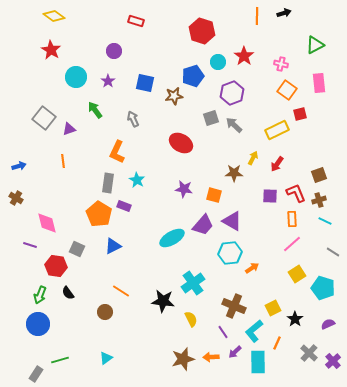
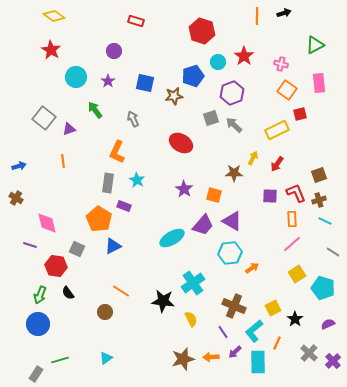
purple star at (184, 189): rotated 24 degrees clockwise
orange pentagon at (99, 214): moved 5 px down
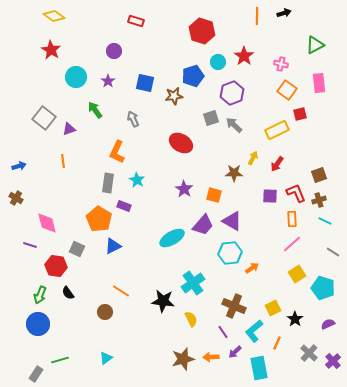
cyan rectangle at (258, 362): moved 1 px right, 6 px down; rotated 10 degrees counterclockwise
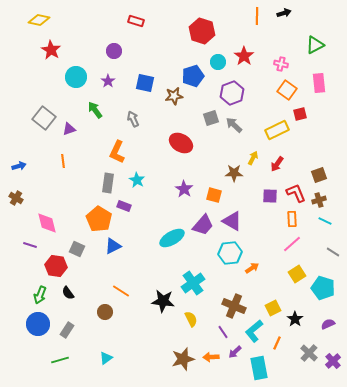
yellow diamond at (54, 16): moved 15 px left, 4 px down; rotated 25 degrees counterclockwise
gray rectangle at (36, 374): moved 31 px right, 44 px up
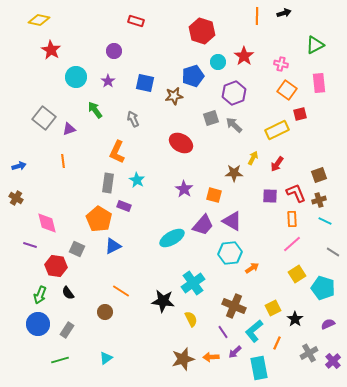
purple hexagon at (232, 93): moved 2 px right
gray cross at (309, 353): rotated 18 degrees clockwise
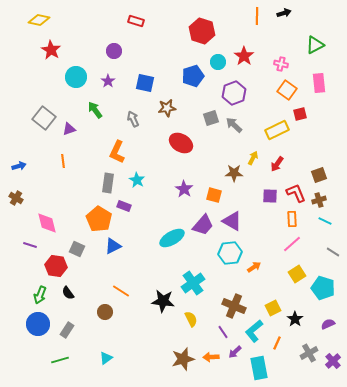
brown star at (174, 96): moved 7 px left, 12 px down
orange arrow at (252, 268): moved 2 px right, 1 px up
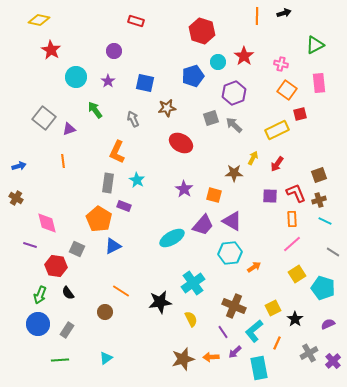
black star at (163, 301): moved 3 px left, 1 px down; rotated 15 degrees counterclockwise
green line at (60, 360): rotated 12 degrees clockwise
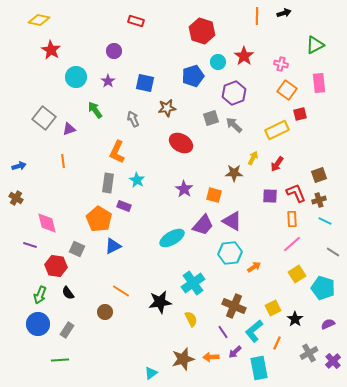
cyan triangle at (106, 358): moved 45 px right, 15 px down
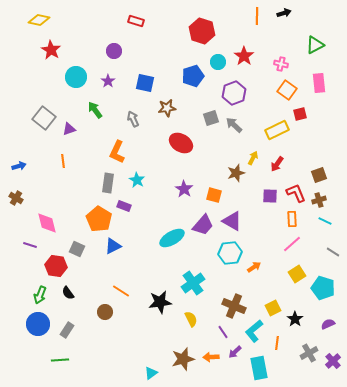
brown star at (234, 173): moved 2 px right; rotated 18 degrees counterclockwise
orange line at (277, 343): rotated 16 degrees counterclockwise
